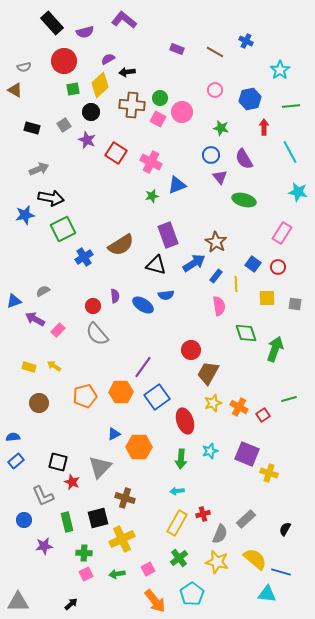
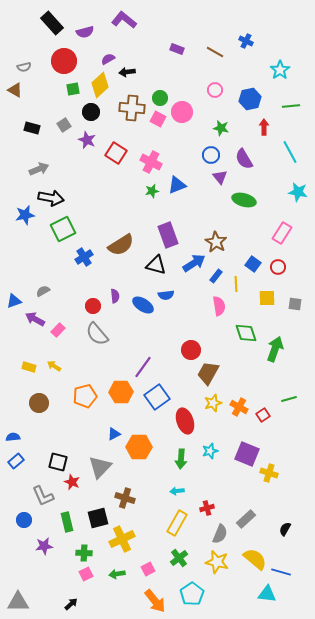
brown cross at (132, 105): moved 3 px down
green star at (152, 196): moved 5 px up
red cross at (203, 514): moved 4 px right, 6 px up
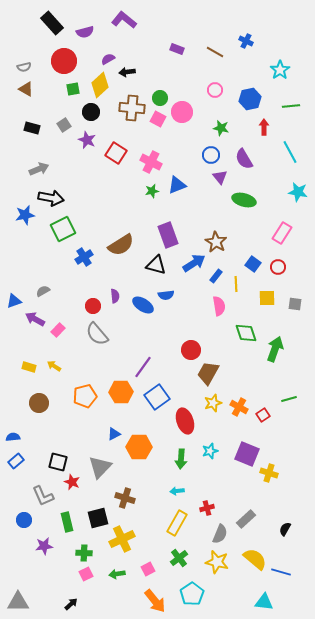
brown triangle at (15, 90): moved 11 px right, 1 px up
cyan triangle at (267, 594): moved 3 px left, 8 px down
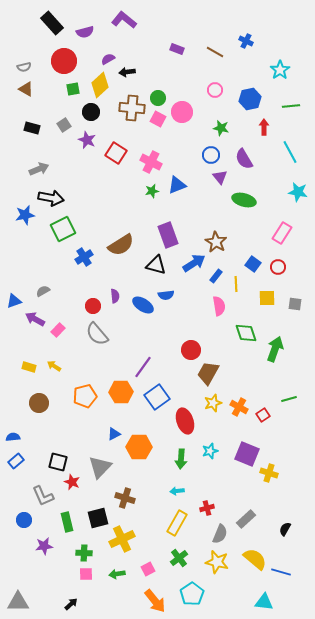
green circle at (160, 98): moved 2 px left
pink square at (86, 574): rotated 24 degrees clockwise
